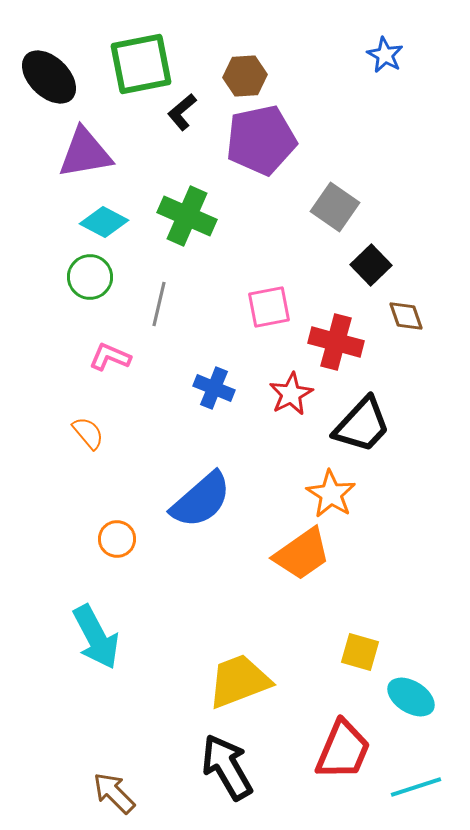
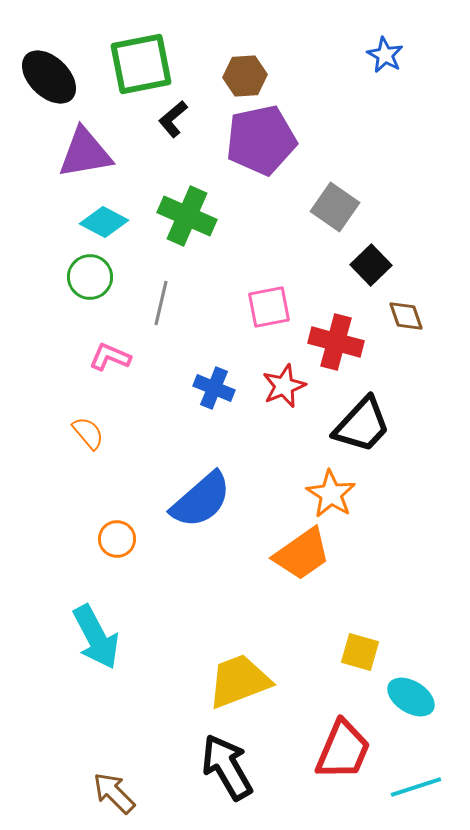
black L-shape: moved 9 px left, 7 px down
gray line: moved 2 px right, 1 px up
red star: moved 7 px left, 8 px up; rotated 6 degrees clockwise
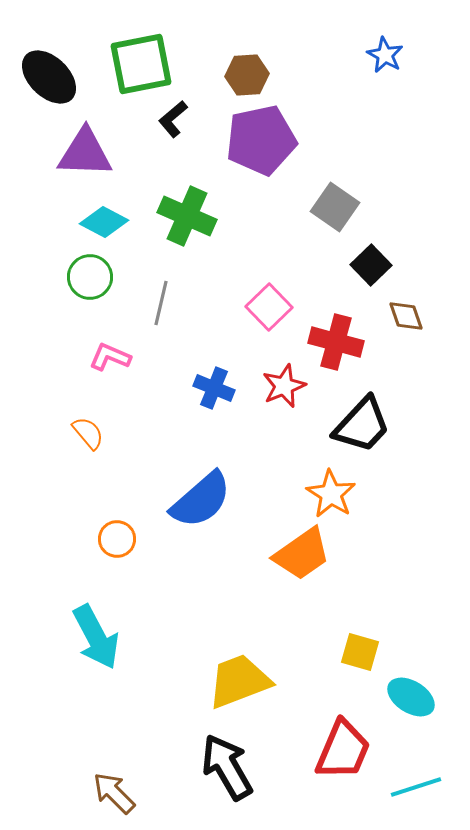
brown hexagon: moved 2 px right, 1 px up
purple triangle: rotated 12 degrees clockwise
pink square: rotated 33 degrees counterclockwise
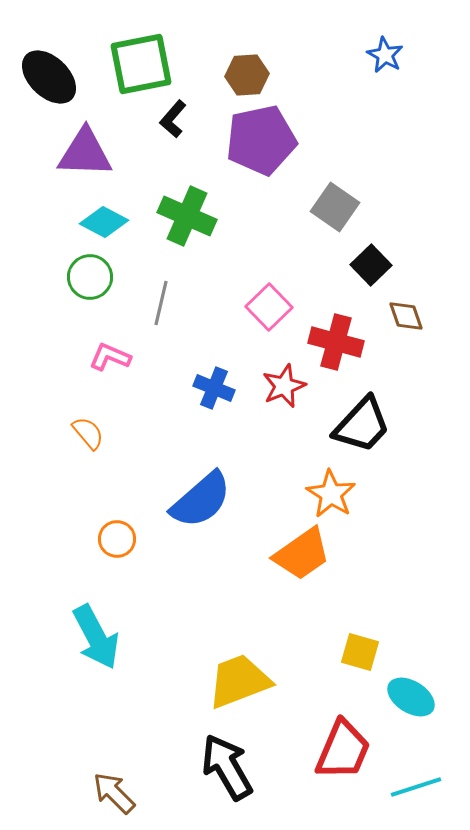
black L-shape: rotated 9 degrees counterclockwise
